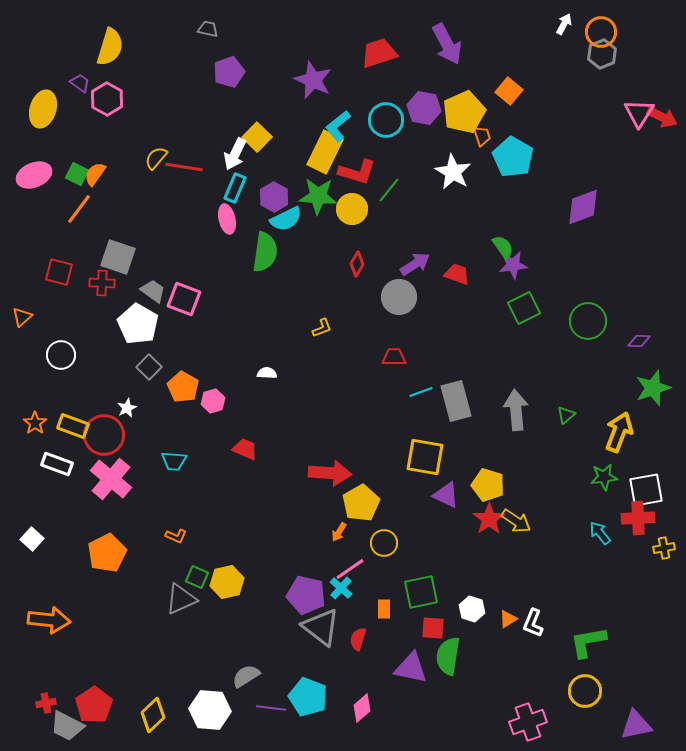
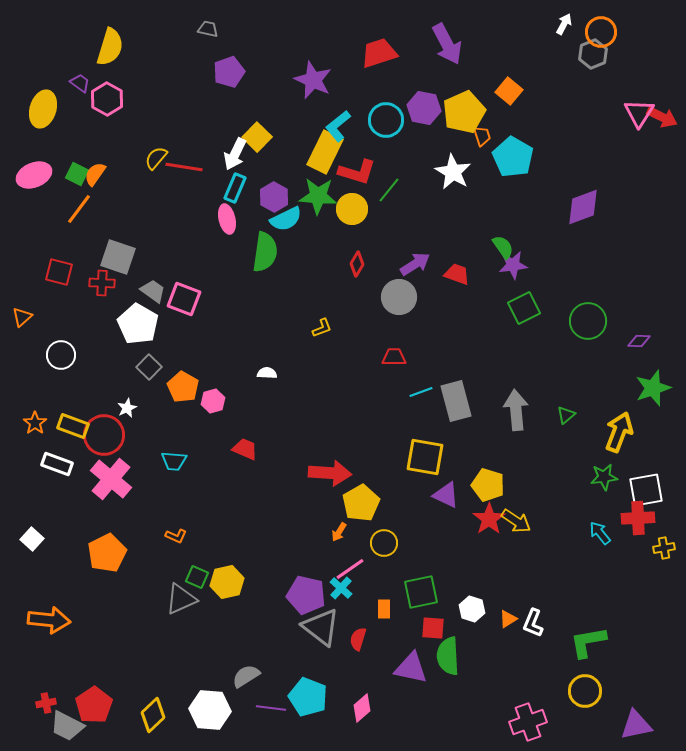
gray hexagon at (602, 54): moved 9 px left
green semicircle at (448, 656): rotated 12 degrees counterclockwise
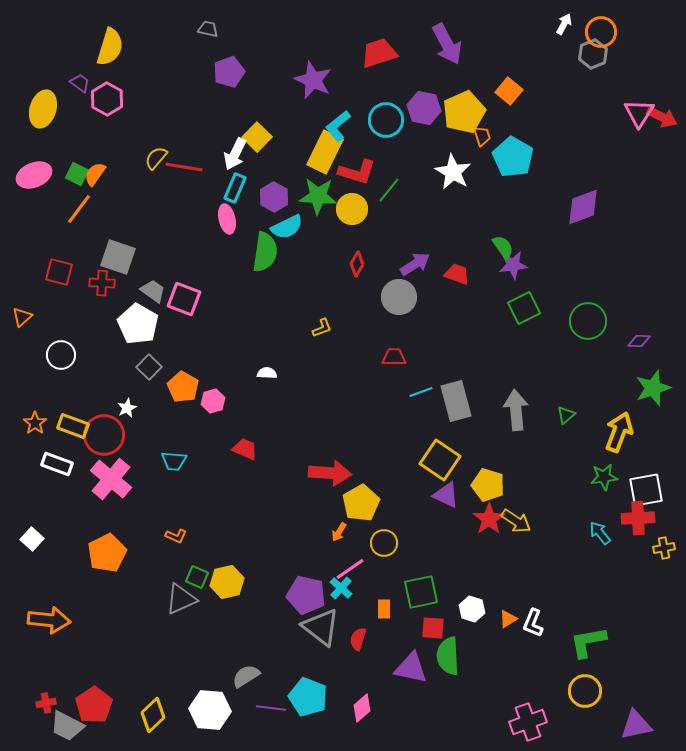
cyan semicircle at (286, 219): moved 1 px right, 8 px down
yellow square at (425, 457): moved 15 px right, 3 px down; rotated 24 degrees clockwise
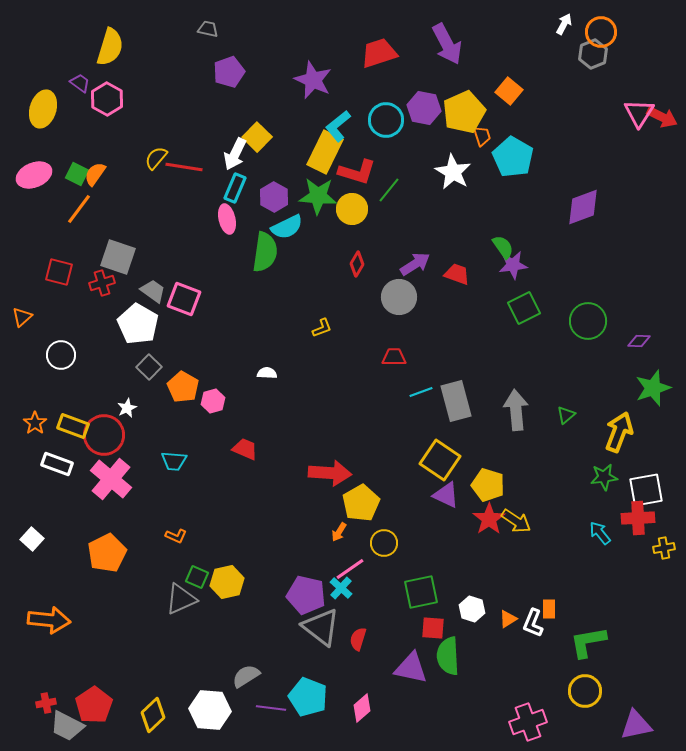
red cross at (102, 283): rotated 20 degrees counterclockwise
orange rectangle at (384, 609): moved 165 px right
